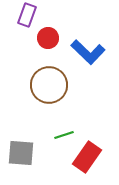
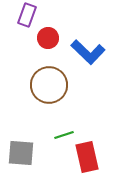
red rectangle: rotated 48 degrees counterclockwise
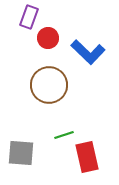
purple rectangle: moved 2 px right, 2 px down
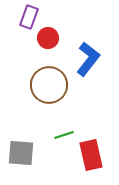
blue L-shape: moved 7 px down; rotated 96 degrees counterclockwise
red rectangle: moved 4 px right, 2 px up
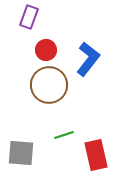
red circle: moved 2 px left, 12 px down
red rectangle: moved 5 px right
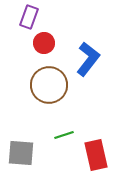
red circle: moved 2 px left, 7 px up
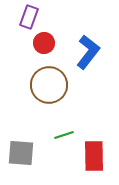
blue L-shape: moved 7 px up
red rectangle: moved 2 px left, 1 px down; rotated 12 degrees clockwise
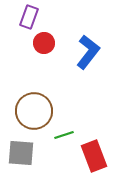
brown circle: moved 15 px left, 26 px down
red rectangle: rotated 20 degrees counterclockwise
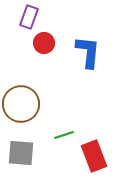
blue L-shape: rotated 32 degrees counterclockwise
brown circle: moved 13 px left, 7 px up
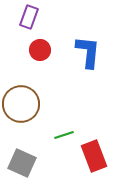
red circle: moved 4 px left, 7 px down
gray square: moved 1 px right, 10 px down; rotated 20 degrees clockwise
